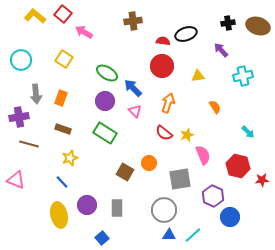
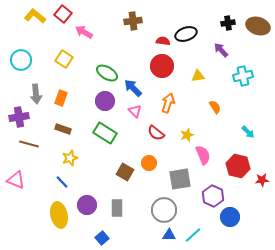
red semicircle at (164, 133): moved 8 px left
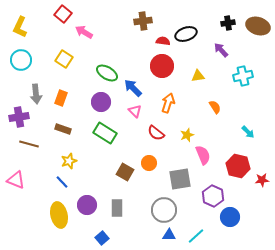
yellow L-shape at (35, 16): moved 15 px left, 11 px down; rotated 105 degrees counterclockwise
brown cross at (133, 21): moved 10 px right
purple circle at (105, 101): moved 4 px left, 1 px down
yellow star at (70, 158): moved 1 px left, 3 px down
cyan line at (193, 235): moved 3 px right, 1 px down
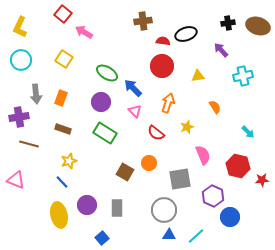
yellow star at (187, 135): moved 8 px up
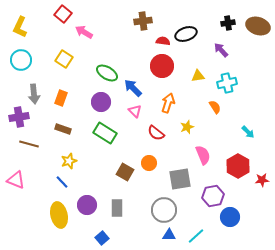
cyan cross at (243, 76): moved 16 px left, 7 px down
gray arrow at (36, 94): moved 2 px left
red hexagon at (238, 166): rotated 15 degrees clockwise
purple hexagon at (213, 196): rotated 25 degrees clockwise
